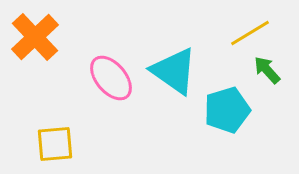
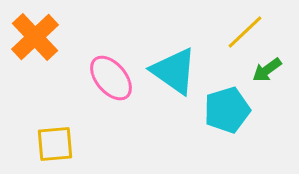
yellow line: moved 5 px left, 1 px up; rotated 12 degrees counterclockwise
green arrow: rotated 84 degrees counterclockwise
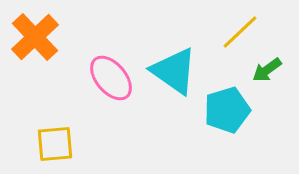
yellow line: moved 5 px left
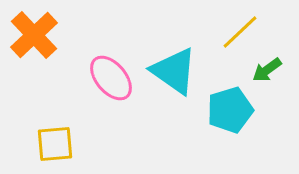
orange cross: moved 1 px left, 2 px up
cyan pentagon: moved 3 px right
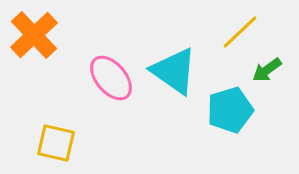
yellow square: moved 1 px right, 1 px up; rotated 18 degrees clockwise
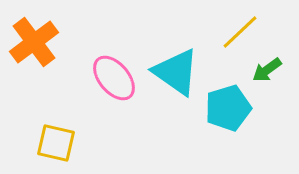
orange cross: moved 7 px down; rotated 6 degrees clockwise
cyan triangle: moved 2 px right, 1 px down
pink ellipse: moved 3 px right
cyan pentagon: moved 2 px left, 2 px up
